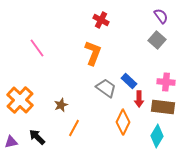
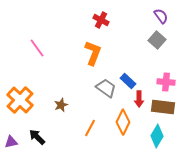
blue rectangle: moved 1 px left
orange line: moved 16 px right
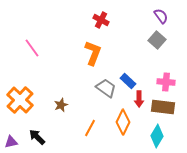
pink line: moved 5 px left
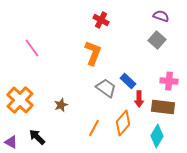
purple semicircle: rotated 35 degrees counterclockwise
pink cross: moved 3 px right, 1 px up
orange diamond: moved 1 px down; rotated 15 degrees clockwise
orange line: moved 4 px right
purple triangle: rotated 40 degrees clockwise
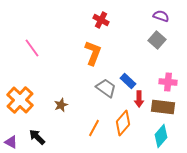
pink cross: moved 1 px left, 1 px down
cyan diamond: moved 4 px right; rotated 10 degrees clockwise
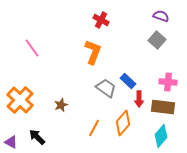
orange L-shape: moved 1 px up
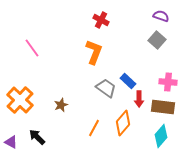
orange L-shape: moved 1 px right
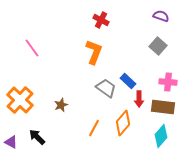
gray square: moved 1 px right, 6 px down
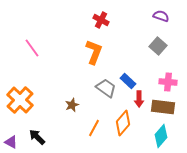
brown star: moved 11 px right
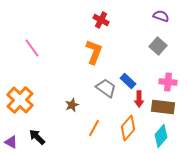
orange diamond: moved 5 px right, 5 px down
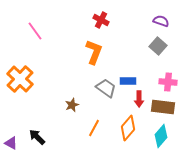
purple semicircle: moved 5 px down
pink line: moved 3 px right, 17 px up
blue rectangle: rotated 42 degrees counterclockwise
orange cross: moved 21 px up
purple triangle: moved 1 px down
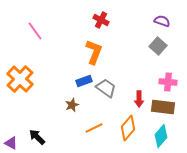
purple semicircle: moved 1 px right
blue rectangle: moved 44 px left; rotated 21 degrees counterclockwise
orange line: rotated 36 degrees clockwise
